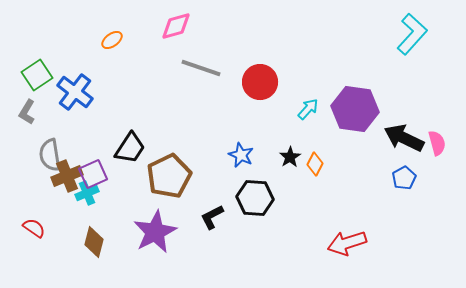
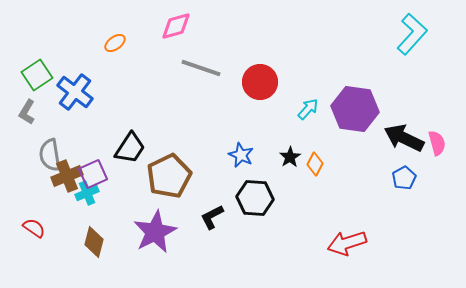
orange ellipse: moved 3 px right, 3 px down
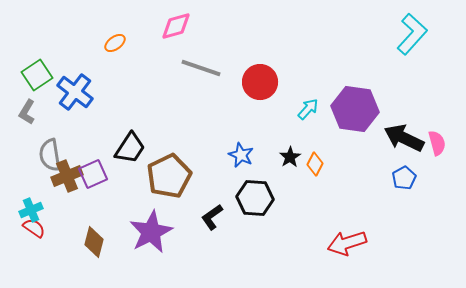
cyan cross: moved 56 px left, 17 px down
black L-shape: rotated 8 degrees counterclockwise
purple star: moved 4 px left
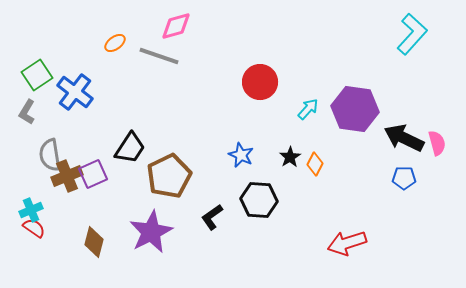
gray line: moved 42 px left, 12 px up
blue pentagon: rotated 30 degrees clockwise
black hexagon: moved 4 px right, 2 px down
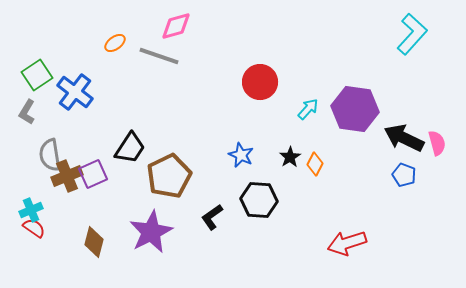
blue pentagon: moved 3 px up; rotated 20 degrees clockwise
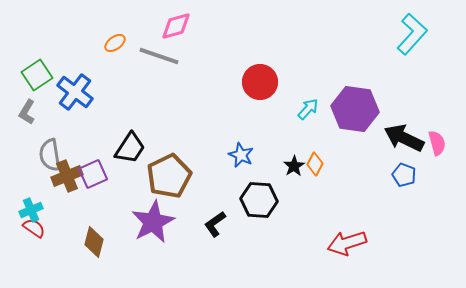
black star: moved 4 px right, 9 px down
black L-shape: moved 3 px right, 7 px down
purple star: moved 2 px right, 10 px up
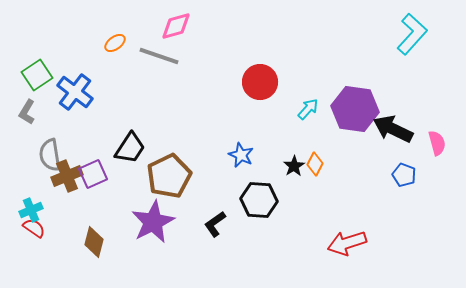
black arrow: moved 11 px left, 9 px up
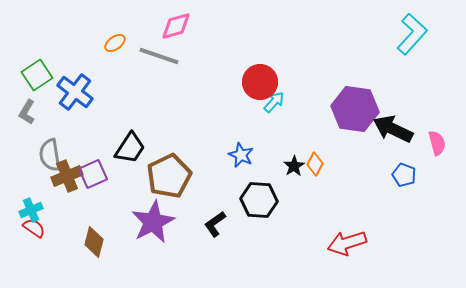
cyan arrow: moved 34 px left, 7 px up
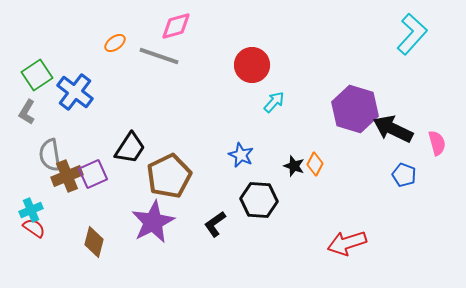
red circle: moved 8 px left, 17 px up
purple hexagon: rotated 9 degrees clockwise
black star: rotated 20 degrees counterclockwise
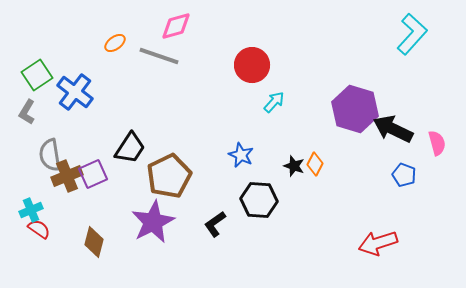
red semicircle: moved 5 px right, 1 px down
red arrow: moved 31 px right
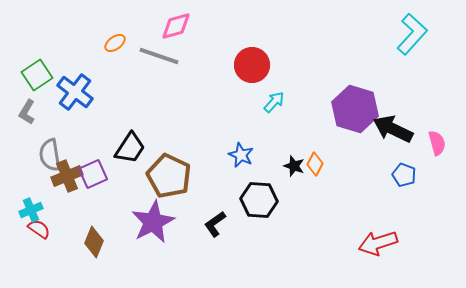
brown pentagon: rotated 21 degrees counterclockwise
brown diamond: rotated 8 degrees clockwise
